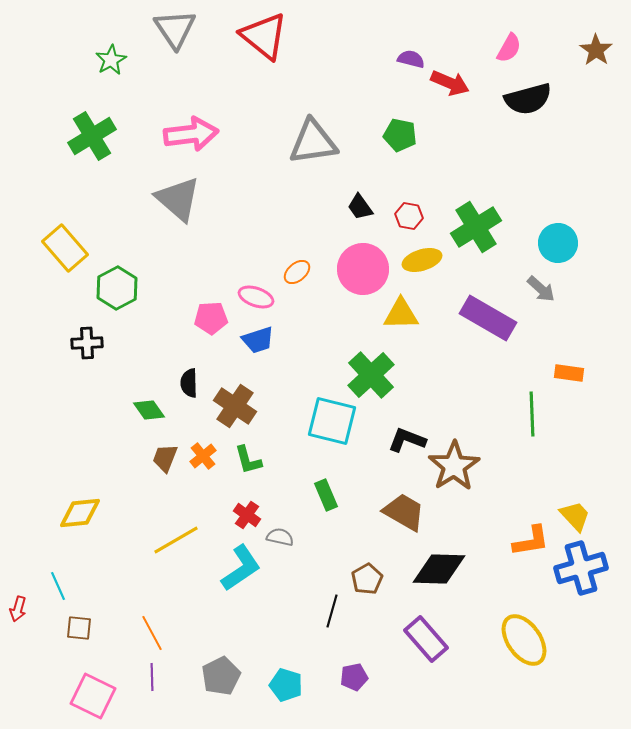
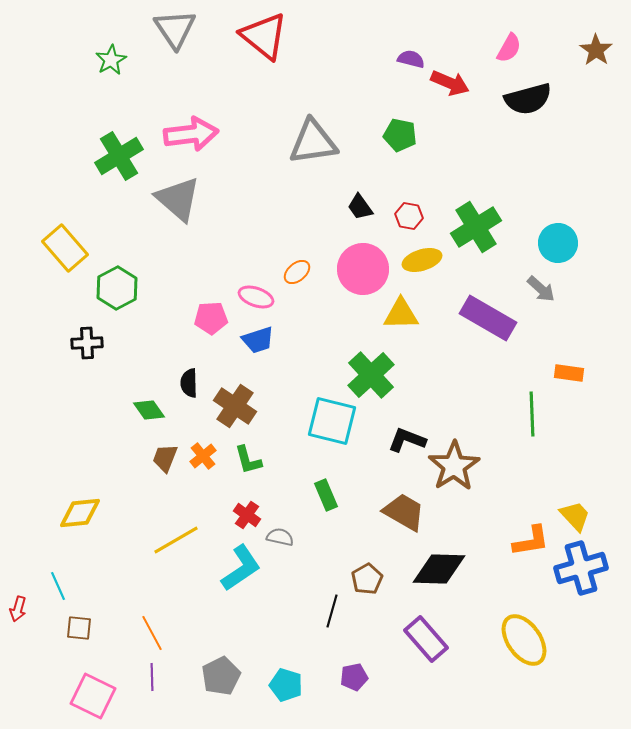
green cross at (92, 136): moved 27 px right, 20 px down
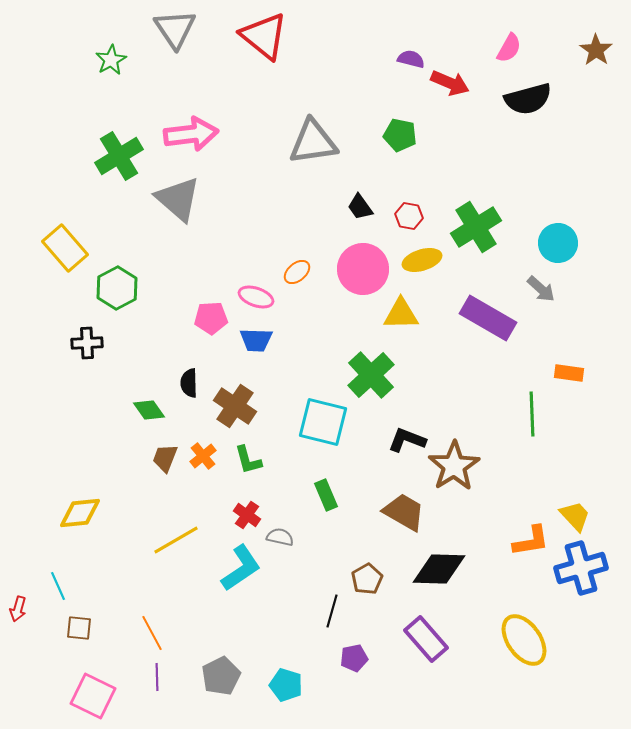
blue trapezoid at (258, 340): moved 2 px left; rotated 20 degrees clockwise
cyan square at (332, 421): moved 9 px left, 1 px down
purple line at (152, 677): moved 5 px right
purple pentagon at (354, 677): moved 19 px up
